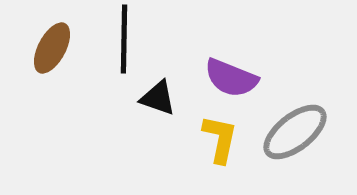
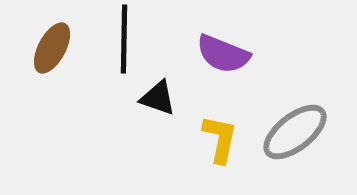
purple semicircle: moved 8 px left, 24 px up
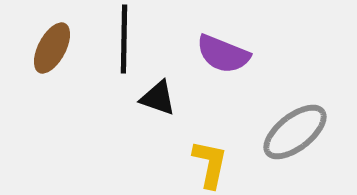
yellow L-shape: moved 10 px left, 25 px down
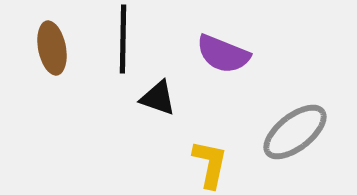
black line: moved 1 px left
brown ellipse: rotated 39 degrees counterclockwise
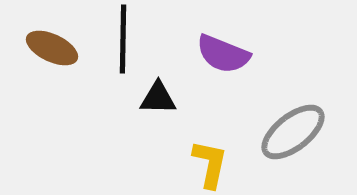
brown ellipse: rotated 54 degrees counterclockwise
black triangle: rotated 18 degrees counterclockwise
gray ellipse: moved 2 px left
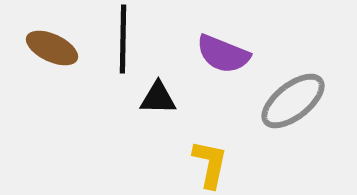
gray ellipse: moved 31 px up
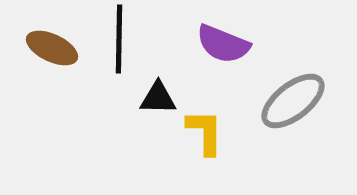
black line: moved 4 px left
purple semicircle: moved 10 px up
yellow L-shape: moved 5 px left, 32 px up; rotated 12 degrees counterclockwise
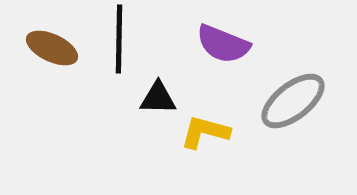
yellow L-shape: rotated 75 degrees counterclockwise
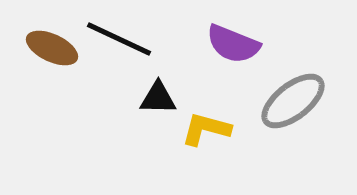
black line: rotated 66 degrees counterclockwise
purple semicircle: moved 10 px right
yellow L-shape: moved 1 px right, 3 px up
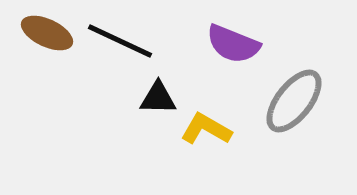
black line: moved 1 px right, 2 px down
brown ellipse: moved 5 px left, 15 px up
gray ellipse: moved 1 px right; rotated 14 degrees counterclockwise
yellow L-shape: rotated 15 degrees clockwise
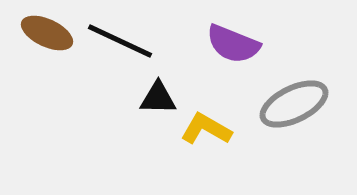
gray ellipse: moved 3 px down; rotated 26 degrees clockwise
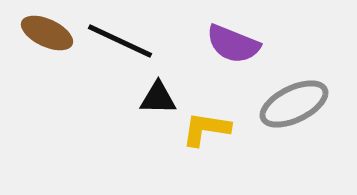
yellow L-shape: rotated 21 degrees counterclockwise
